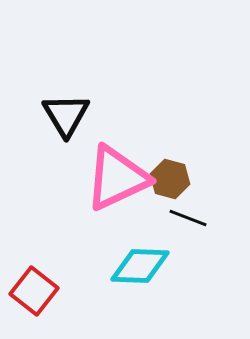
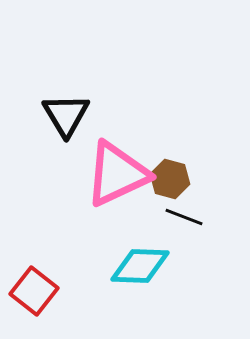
pink triangle: moved 4 px up
black line: moved 4 px left, 1 px up
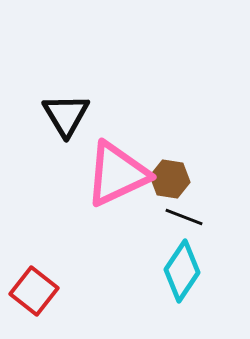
brown hexagon: rotated 6 degrees counterclockwise
cyan diamond: moved 42 px right, 5 px down; rotated 58 degrees counterclockwise
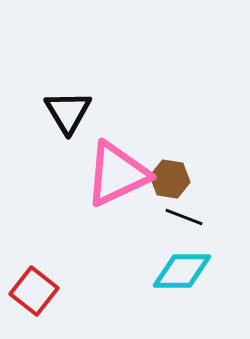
black triangle: moved 2 px right, 3 px up
cyan diamond: rotated 56 degrees clockwise
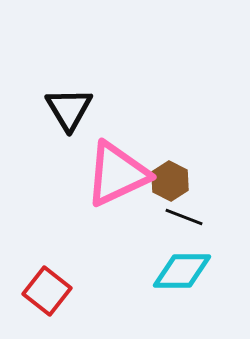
black triangle: moved 1 px right, 3 px up
brown hexagon: moved 2 px down; rotated 18 degrees clockwise
red square: moved 13 px right
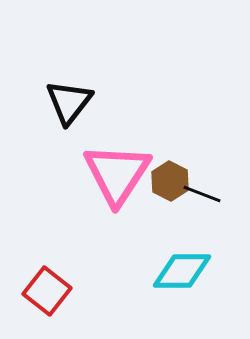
black triangle: moved 7 px up; rotated 9 degrees clockwise
pink triangle: rotated 32 degrees counterclockwise
black line: moved 18 px right, 23 px up
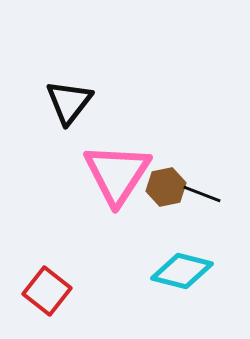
brown hexagon: moved 4 px left, 6 px down; rotated 21 degrees clockwise
cyan diamond: rotated 14 degrees clockwise
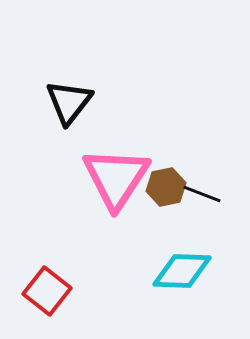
pink triangle: moved 1 px left, 4 px down
cyan diamond: rotated 12 degrees counterclockwise
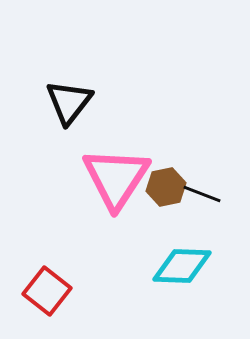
cyan diamond: moved 5 px up
